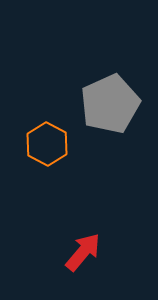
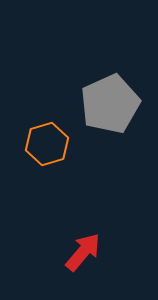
orange hexagon: rotated 15 degrees clockwise
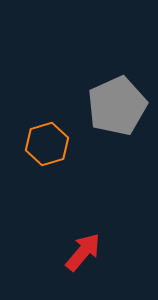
gray pentagon: moved 7 px right, 2 px down
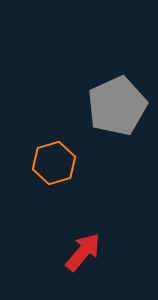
orange hexagon: moved 7 px right, 19 px down
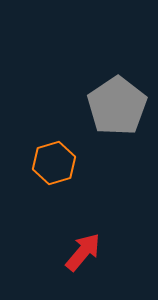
gray pentagon: rotated 10 degrees counterclockwise
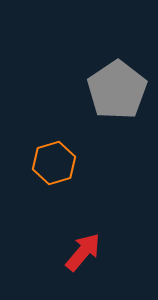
gray pentagon: moved 16 px up
